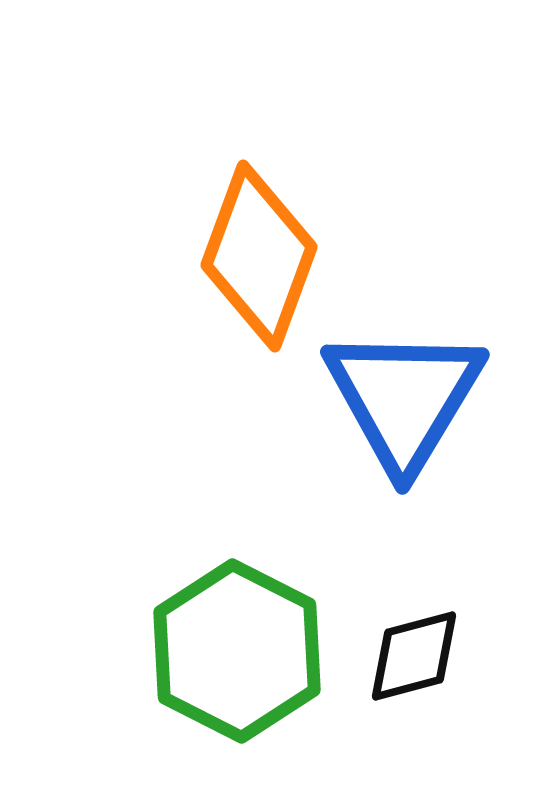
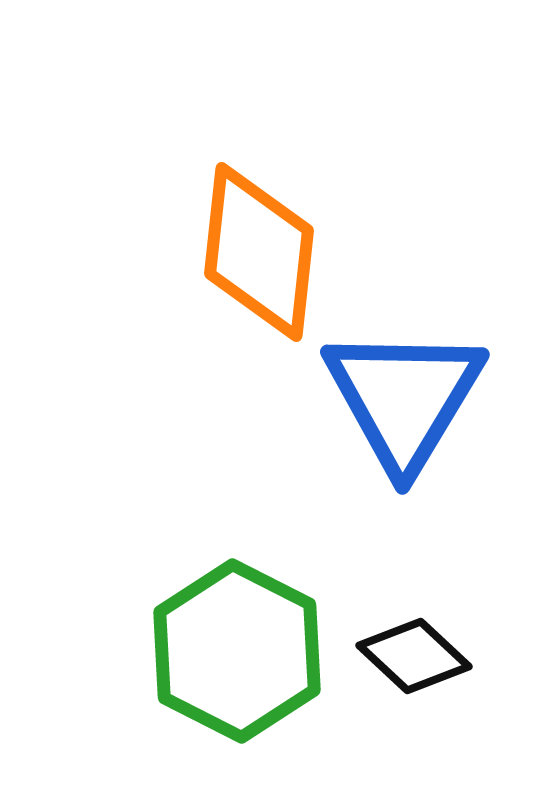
orange diamond: moved 4 px up; rotated 14 degrees counterclockwise
black diamond: rotated 58 degrees clockwise
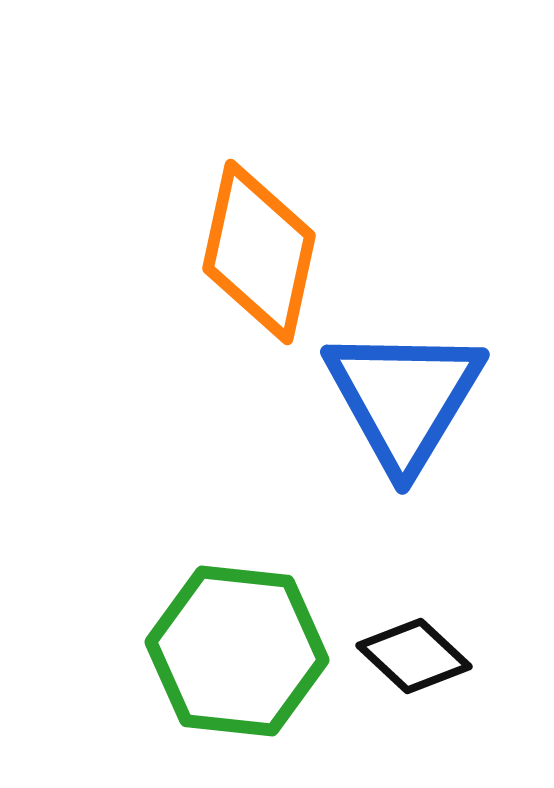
orange diamond: rotated 6 degrees clockwise
green hexagon: rotated 21 degrees counterclockwise
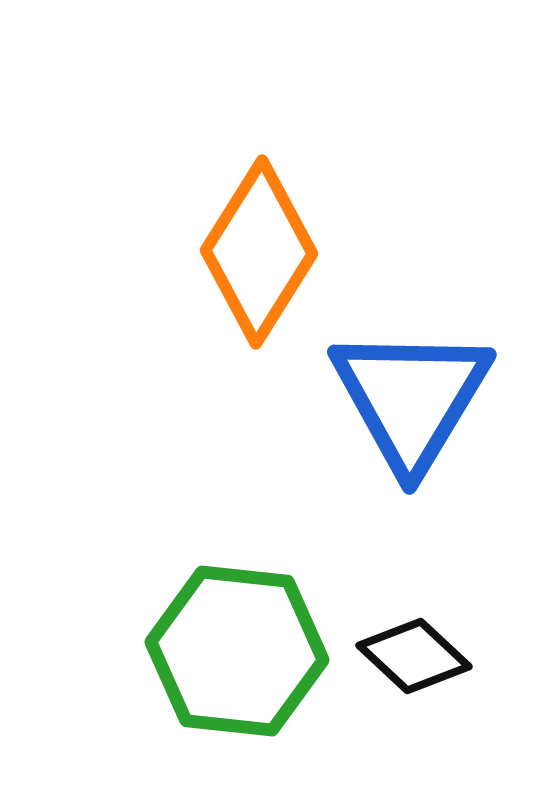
orange diamond: rotated 20 degrees clockwise
blue triangle: moved 7 px right
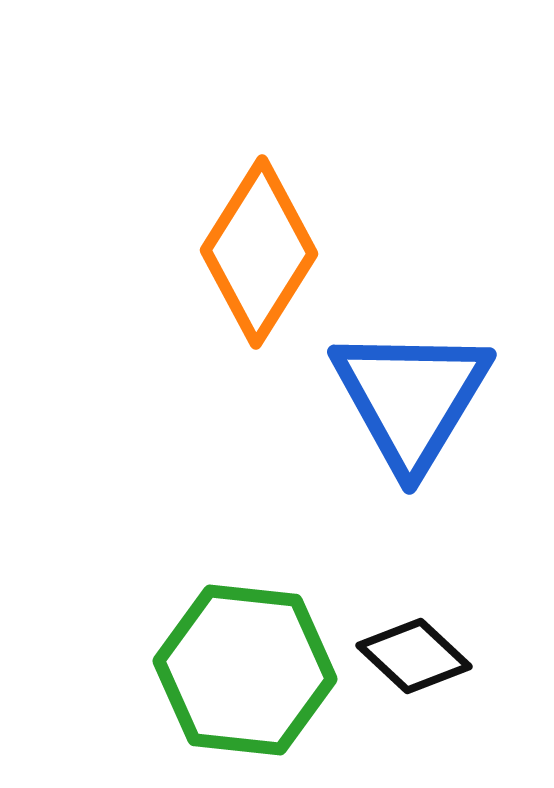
green hexagon: moved 8 px right, 19 px down
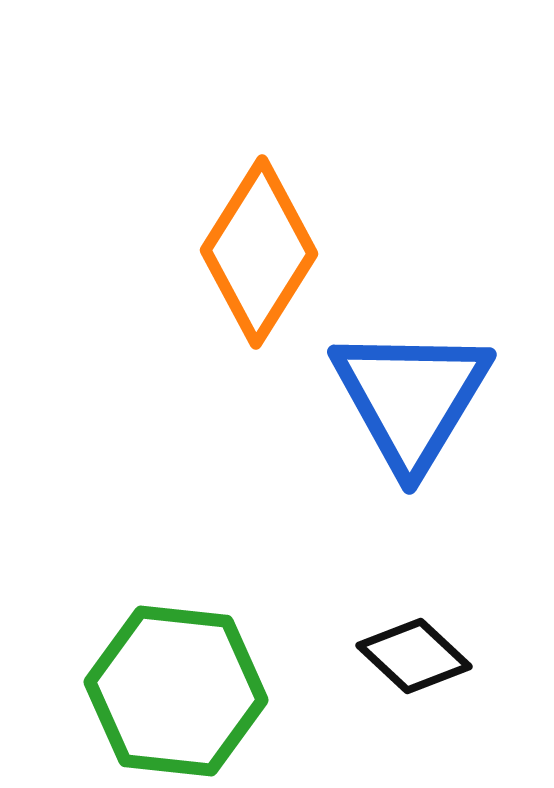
green hexagon: moved 69 px left, 21 px down
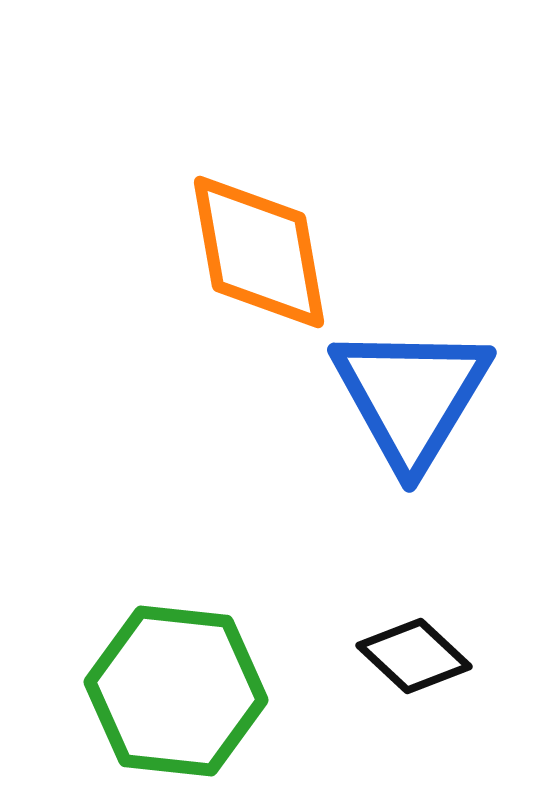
orange diamond: rotated 42 degrees counterclockwise
blue triangle: moved 2 px up
